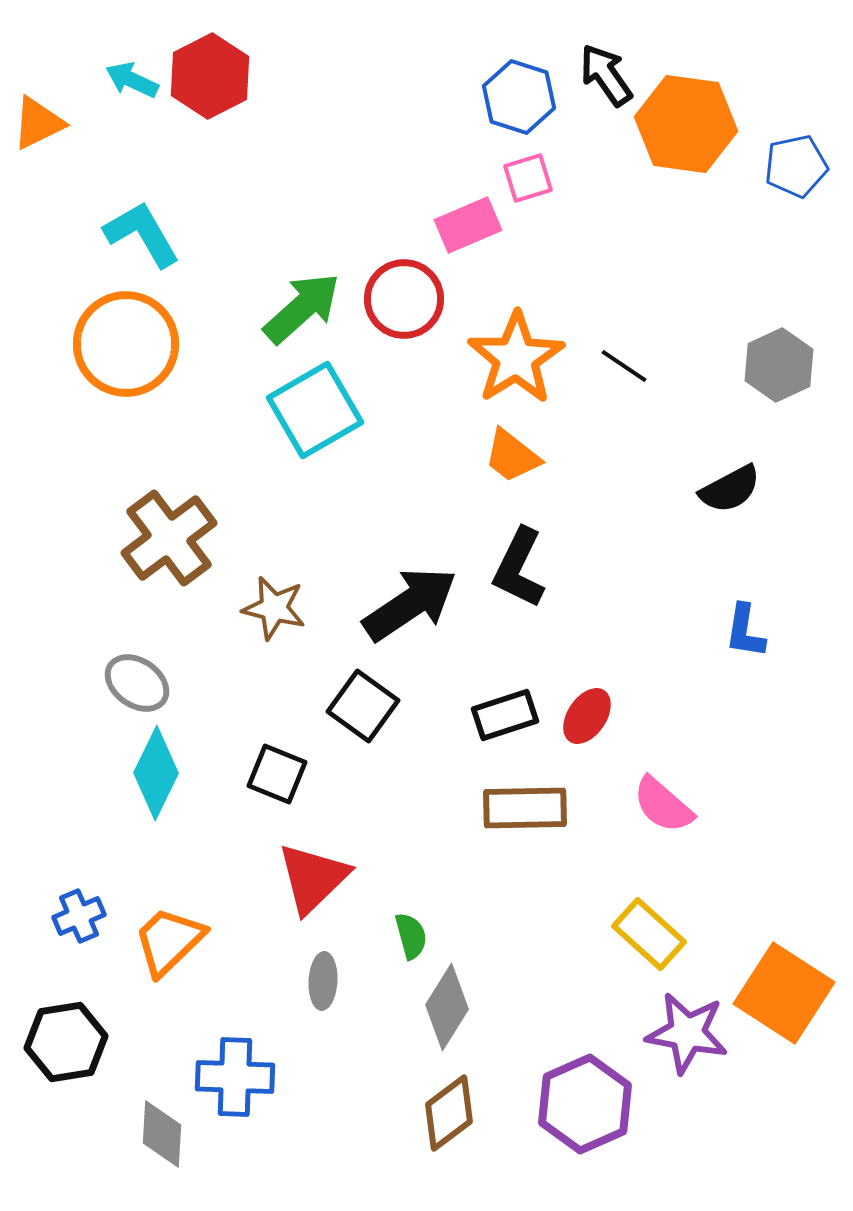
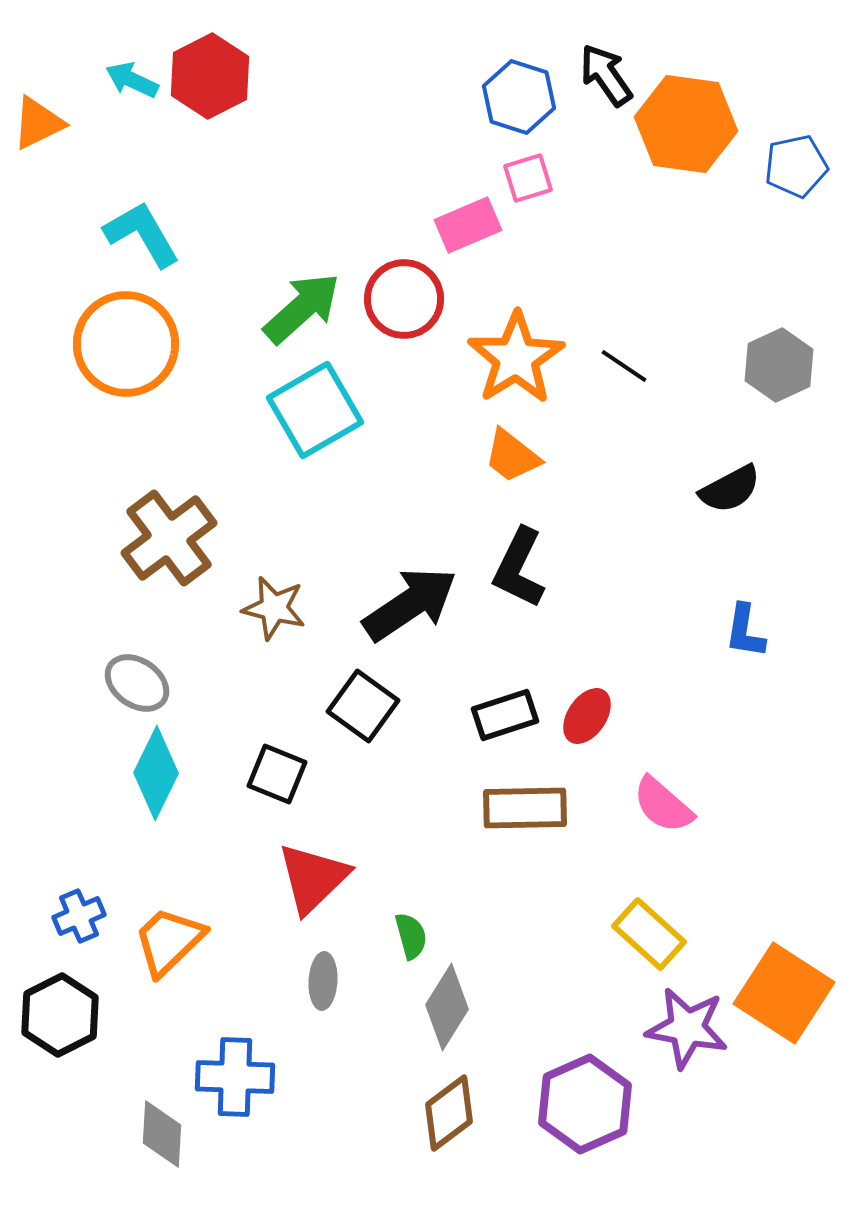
purple star at (687, 1033): moved 5 px up
black hexagon at (66, 1042): moved 6 px left, 27 px up; rotated 18 degrees counterclockwise
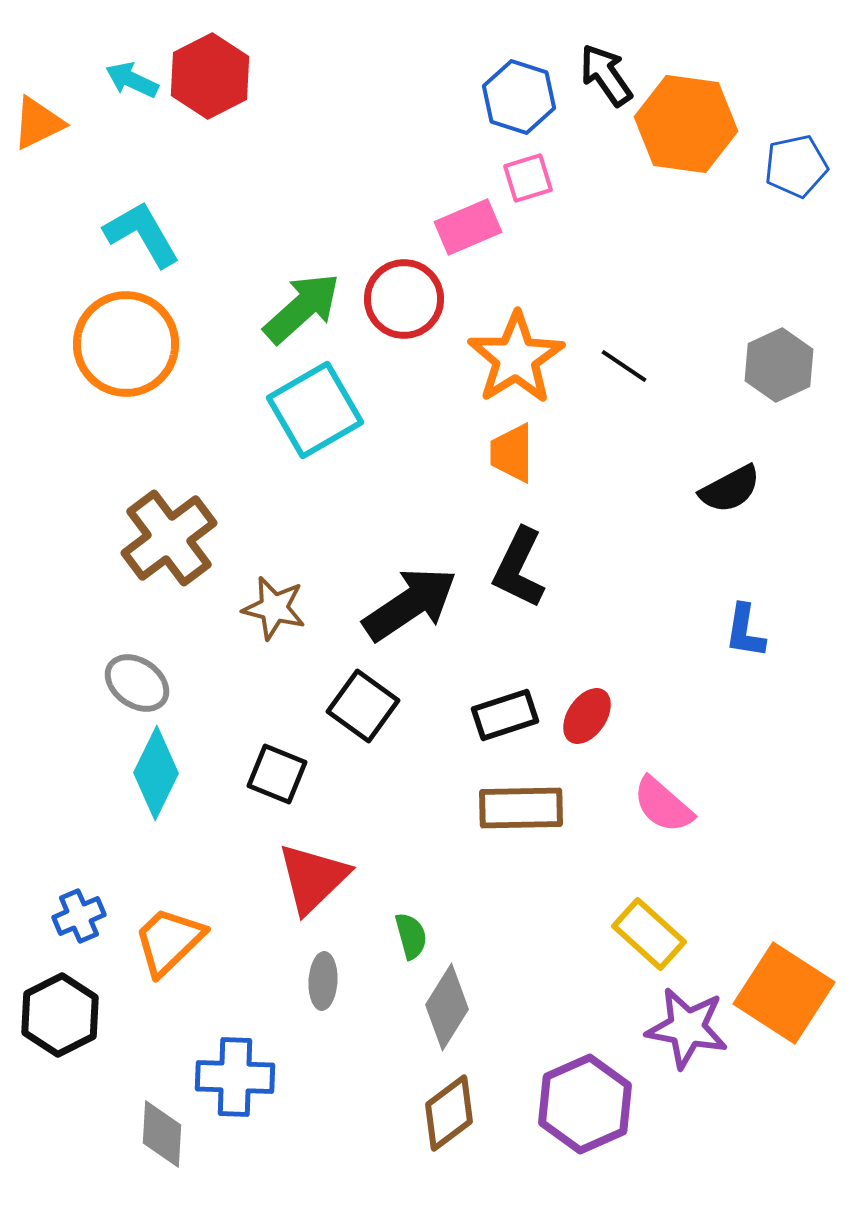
pink rectangle at (468, 225): moved 2 px down
orange trapezoid at (512, 456): moved 3 px up; rotated 52 degrees clockwise
brown rectangle at (525, 808): moved 4 px left
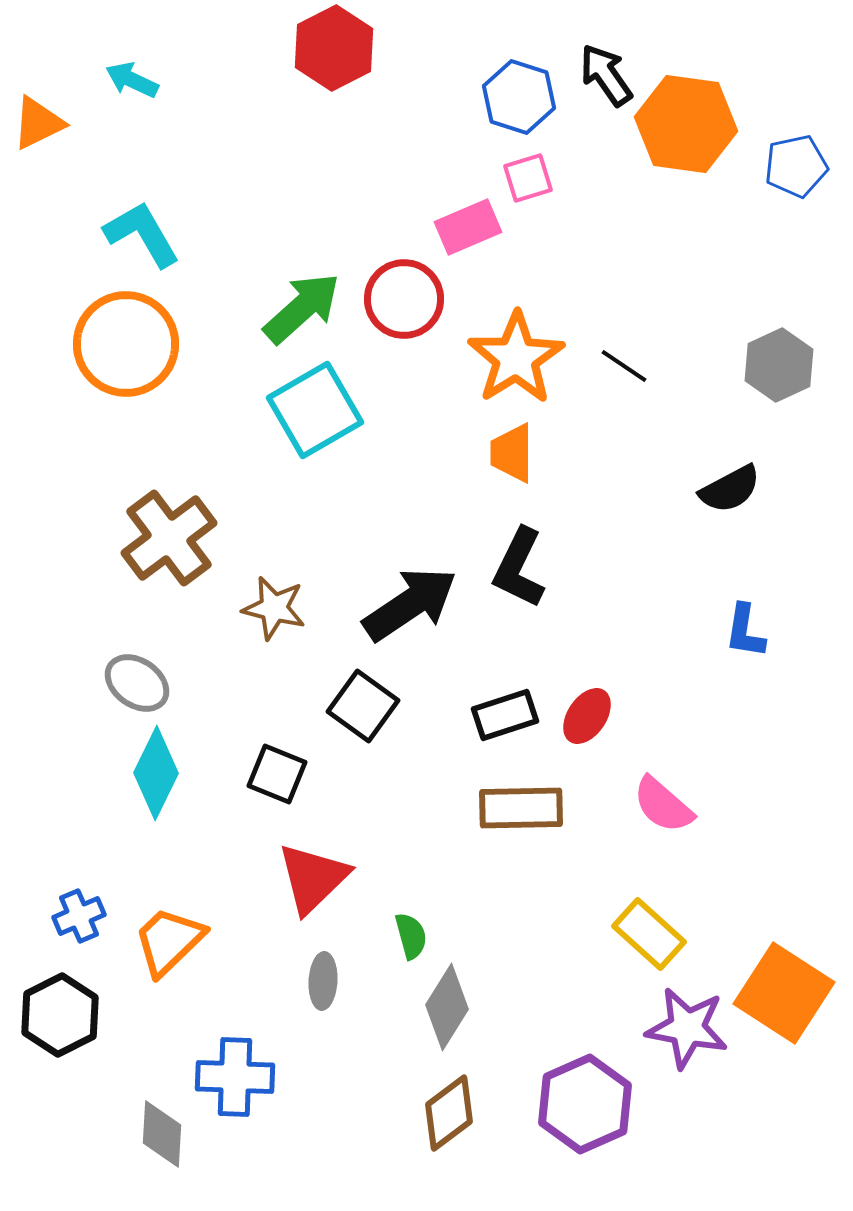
red hexagon at (210, 76): moved 124 px right, 28 px up
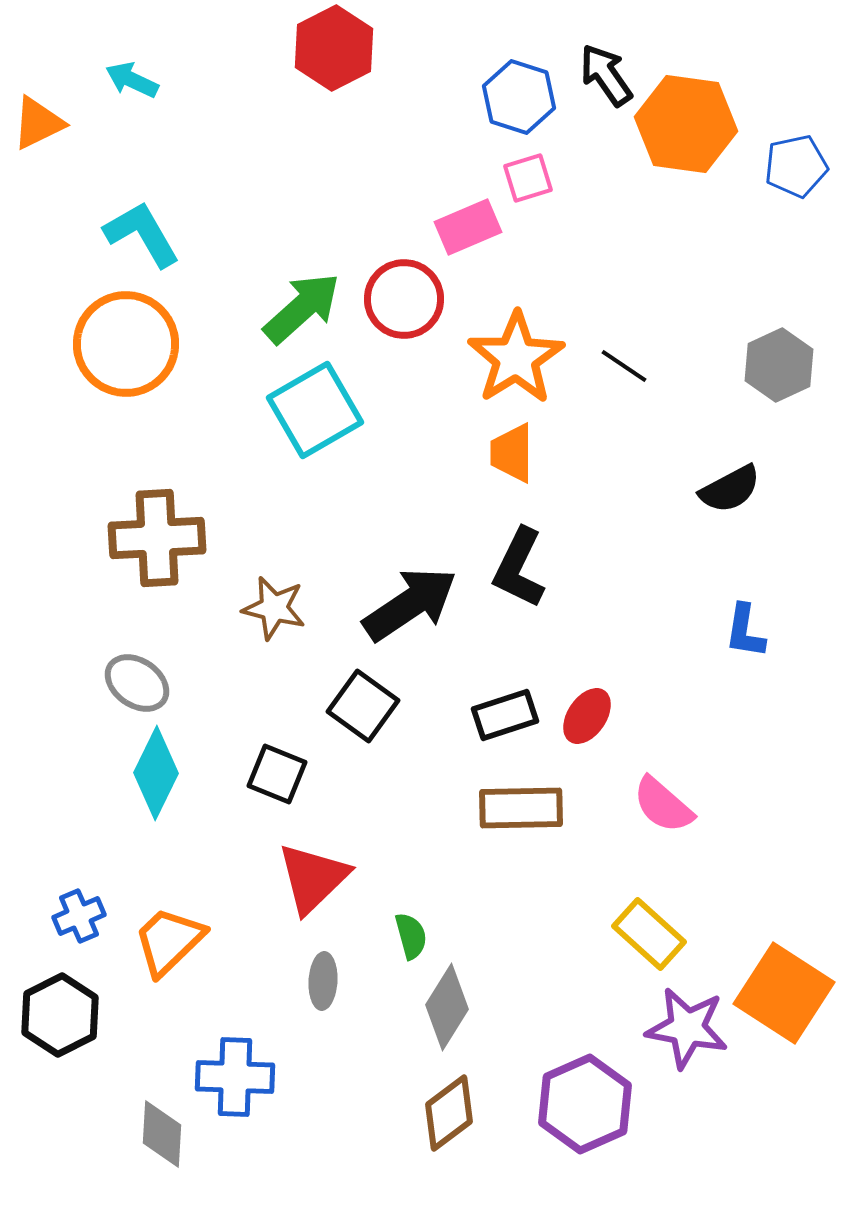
brown cross at (169, 538): moved 12 px left; rotated 34 degrees clockwise
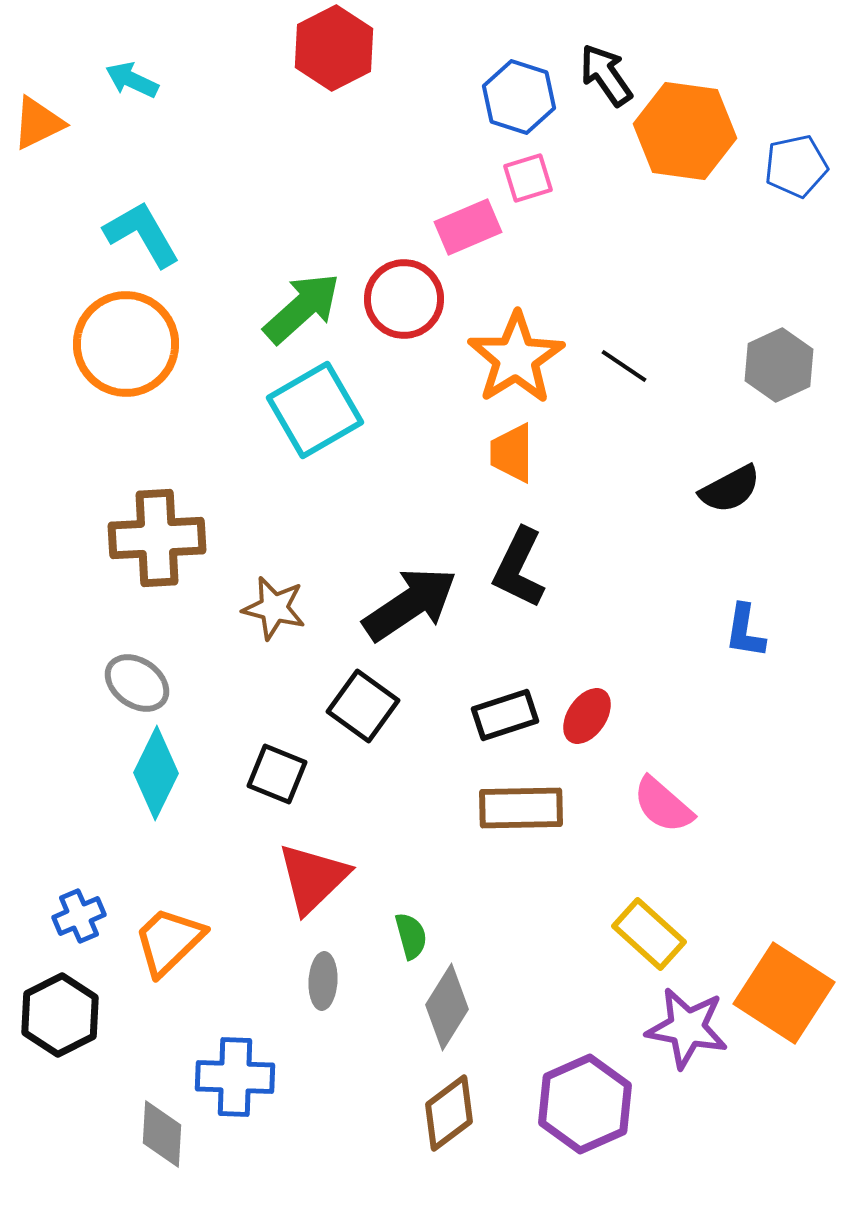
orange hexagon at (686, 124): moved 1 px left, 7 px down
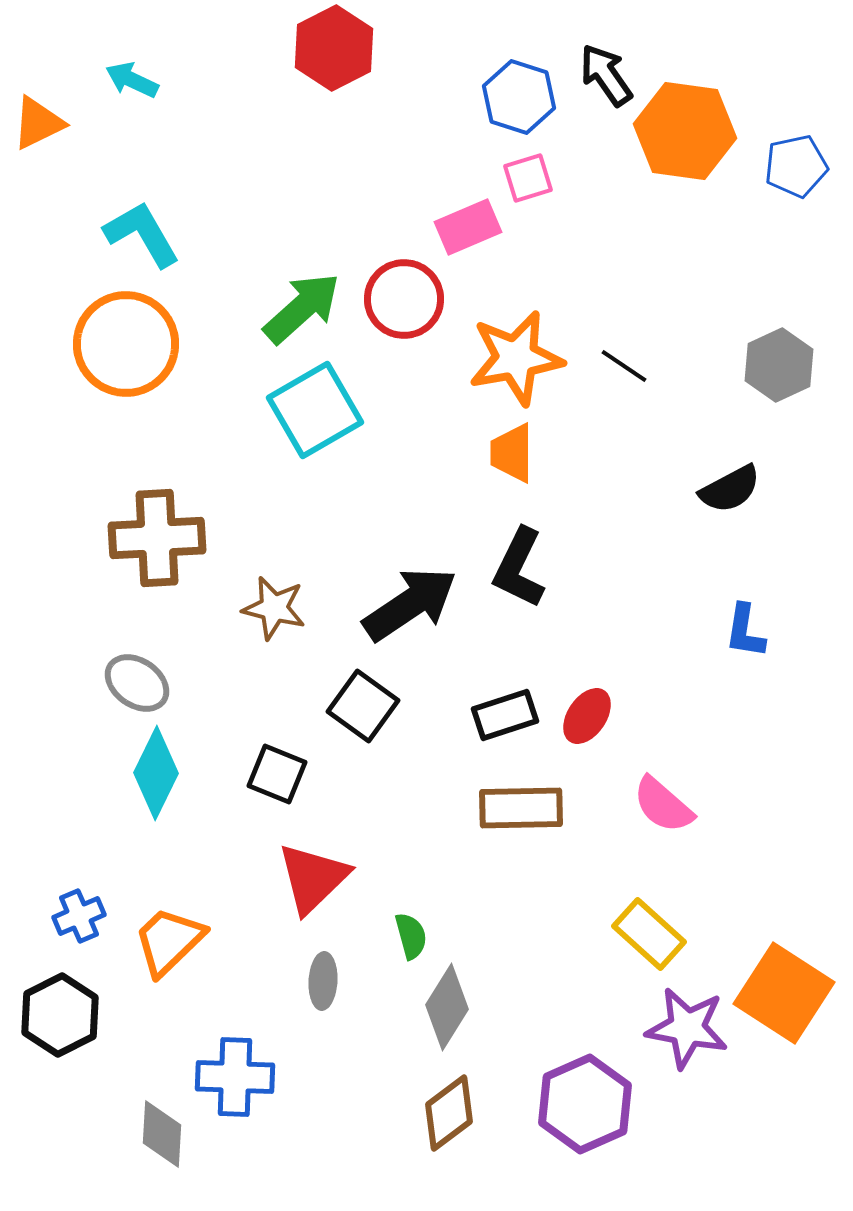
orange star at (516, 358): rotated 22 degrees clockwise
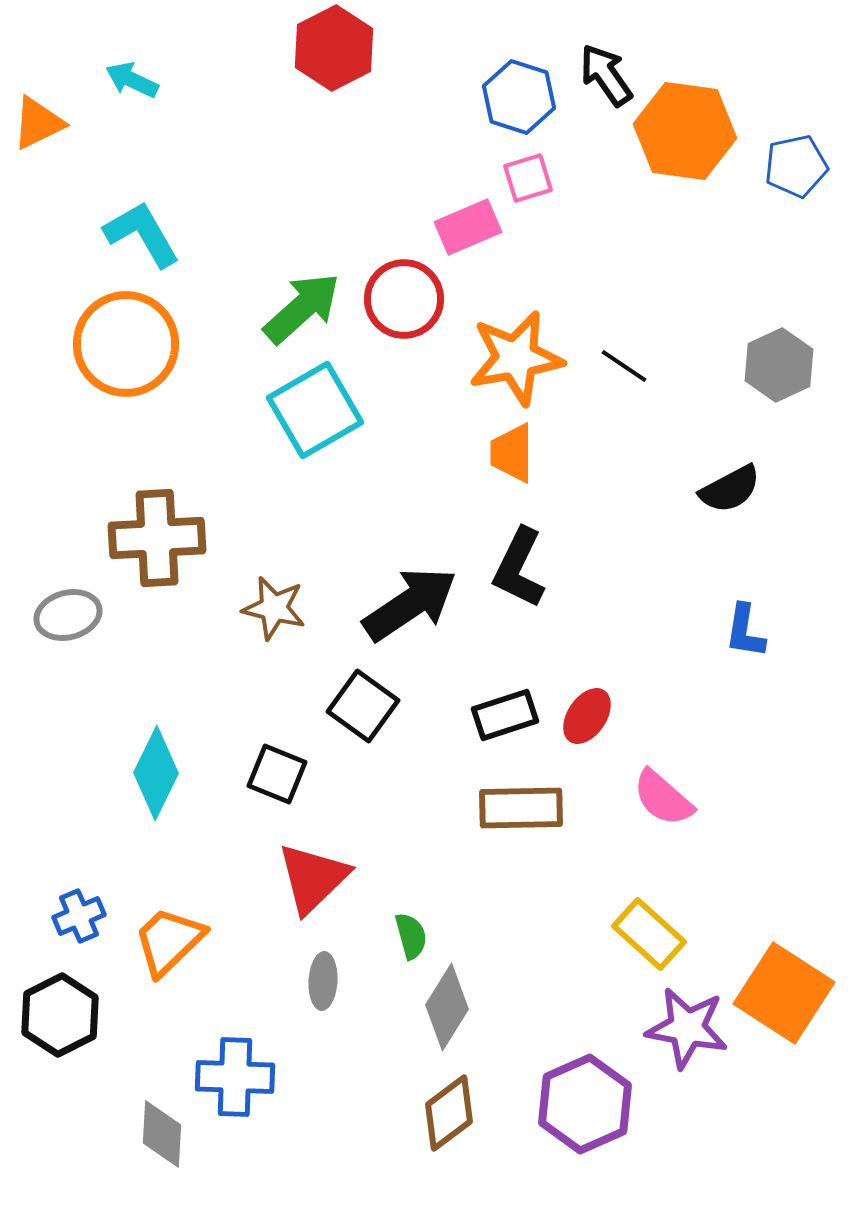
gray ellipse at (137, 683): moved 69 px left, 68 px up; rotated 50 degrees counterclockwise
pink semicircle at (663, 805): moved 7 px up
